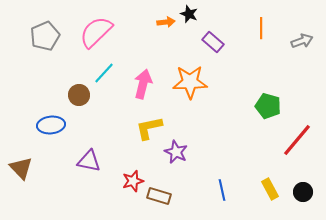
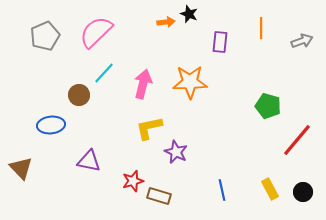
purple rectangle: moved 7 px right; rotated 55 degrees clockwise
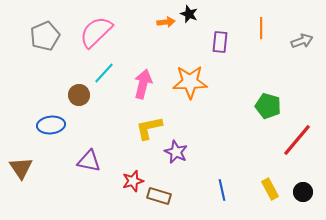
brown triangle: rotated 10 degrees clockwise
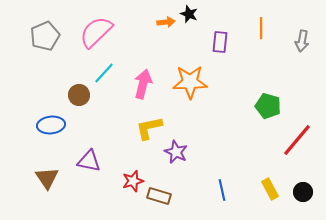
gray arrow: rotated 120 degrees clockwise
brown triangle: moved 26 px right, 10 px down
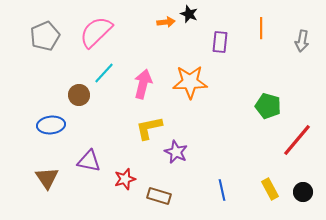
red star: moved 8 px left, 2 px up
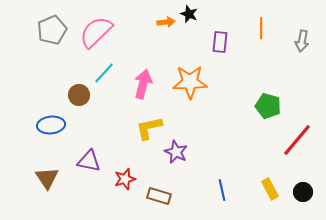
gray pentagon: moved 7 px right, 6 px up
